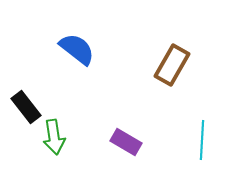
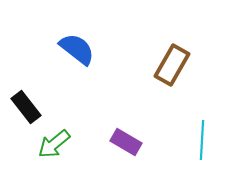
green arrow: moved 7 px down; rotated 60 degrees clockwise
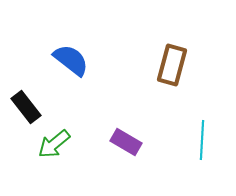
blue semicircle: moved 6 px left, 11 px down
brown rectangle: rotated 15 degrees counterclockwise
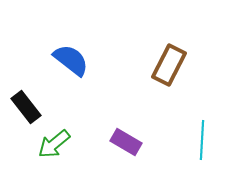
brown rectangle: moved 3 px left; rotated 12 degrees clockwise
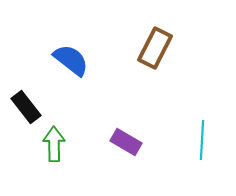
brown rectangle: moved 14 px left, 17 px up
green arrow: rotated 128 degrees clockwise
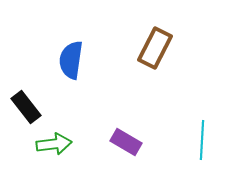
blue semicircle: rotated 120 degrees counterclockwise
green arrow: rotated 84 degrees clockwise
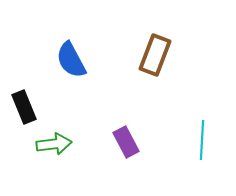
brown rectangle: moved 7 px down; rotated 6 degrees counterclockwise
blue semicircle: rotated 36 degrees counterclockwise
black rectangle: moved 2 px left; rotated 16 degrees clockwise
purple rectangle: rotated 32 degrees clockwise
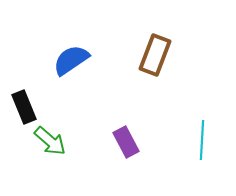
blue semicircle: rotated 84 degrees clockwise
green arrow: moved 4 px left, 3 px up; rotated 48 degrees clockwise
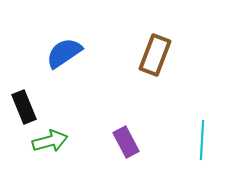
blue semicircle: moved 7 px left, 7 px up
green arrow: rotated 56 degrees counterclockwise
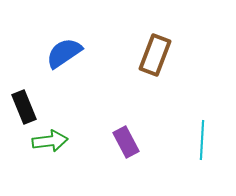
green arrow: rotated 8 degrees clockwise
